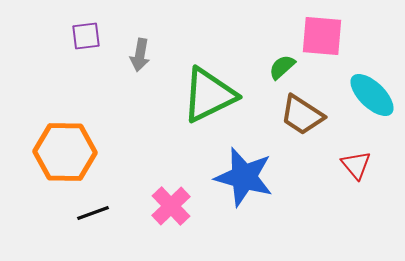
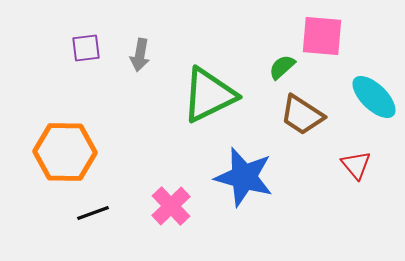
purple square: moved 12 px down
cyan ellipse: moved 2 px right, 2 px down
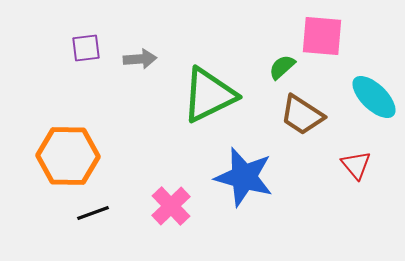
gray arrow: moved 4 px down; rotated 104 degrees counterclockwise
orange hexagon: moved 3 px right, 4 px down
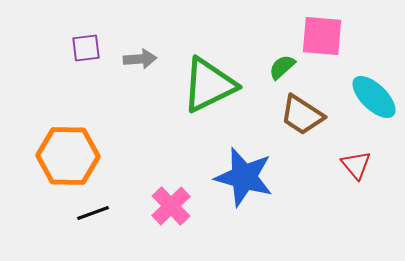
green triangle: moved 10 px up
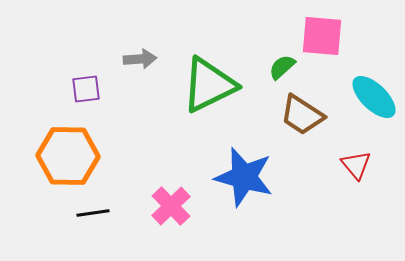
purple square: moved 41 px down
black line: rotated 12 degrees clockwise
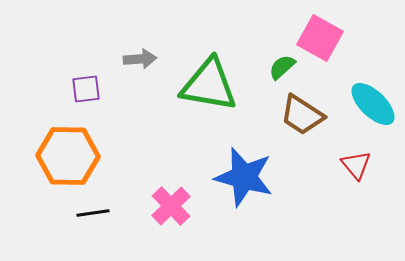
pink square: moved 2 px left, 2 px down; rotated 24 degrees clockwise
green triangle: rotated 36 degrees clockwise
cyan ellipse: moved 1 px left, 7 px down
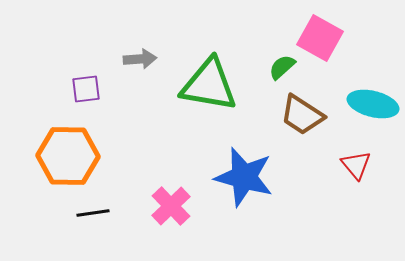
cyan ellipse: rotated 30 degrees counterclockwise
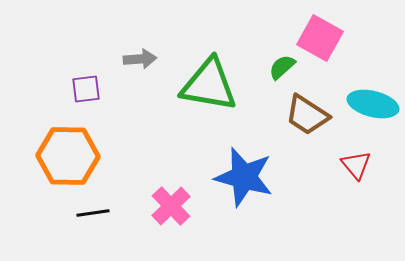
brown trapezoid: moved 5 px right
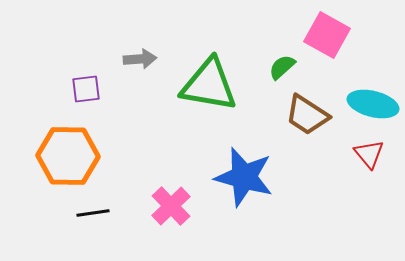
pink square: moved 7 px right, 3 px up
red triangle: moved 13 px right, 11 px up
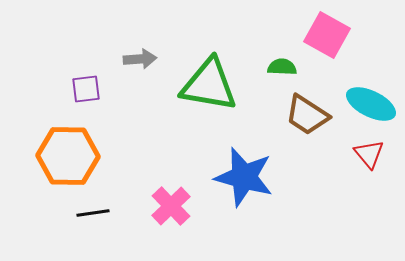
green semicircle: rotated 44 degrees clockwise
cyan ellipse: moved 2 px left; rotated 12 degrees clockwise
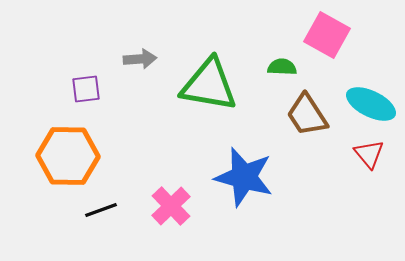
brown trapezoid: rotated 24 degrees clockwise
black line: moved 8 px right, 3 px up; rotated 12 degrees counterclockwise
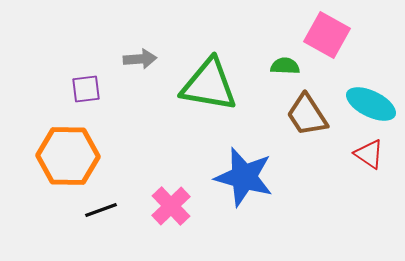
green semicircle: moved 3 px right, 1 px up
red triangle: rotated 16 degrees counterclockwise
